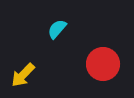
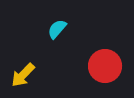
red circle: moved 2 px right, 2 px down
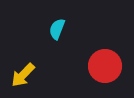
cyan semicircle: rotated 20 degrees counterclockwise
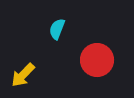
red circle: moved 8 px left, 6 px up
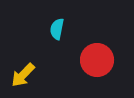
cyan semicircle: rotated 10 degrees counterclockwise
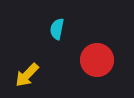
yellow arrow: moved 4 px right
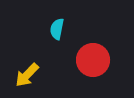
red circle: moved 4 px left
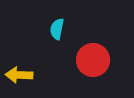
yellow arrow: moved 8 px left; rotated 48 degrees clockwise
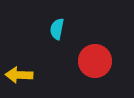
red circle: moved 2 px right, 1 px down
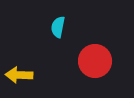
cyan semicircle: moved 1 px right, 2 px up
